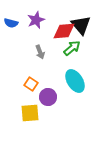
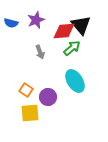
orange square: moved 5 px left, 6 px down
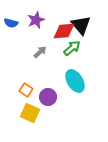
gray arrow: rotated 112 degrees counterclockwise
yellow square: rotated 30 degrees clockwise
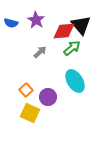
purple star: rotated 18 degrees counterclockwise
orange square: rotated 16 degrees clockwise
